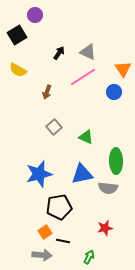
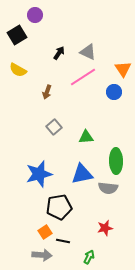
green triangle: rotated 28 degrees counterclockwise
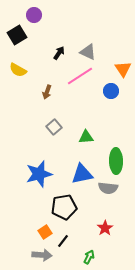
purple circle: moved 1 px left
pink line: moved 3 px left, 1 px up
blue circle: moved 3 px left, 1 px up
black pentagon: moved 5 px right
red star: rotated 21 degrees counterclockwise
black line: rotated 64 degrees counterclockwise
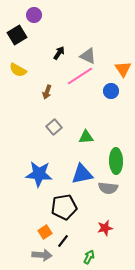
gray triangle: moved 4 px down
blue star: rotated 20 degrees clockwise
red star: rotated 21 degrees clockwise
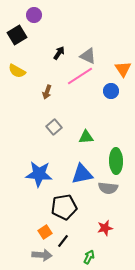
yellow semicircle: moved 1 px left, 1 px down
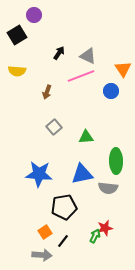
yellow semicircle: rotated 24 degrees counterclockwise
pink line: moved 1 px right; rotated 12 degrees clockwise
green arrow: moved 6 px right, 21 px up
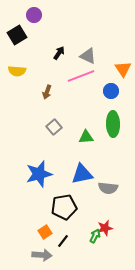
green ellipse: moved 3 px left, 37 px up
blue star: rotated 20 degrees counterclockwise
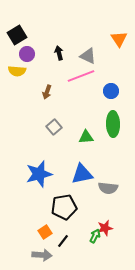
purple circle: moved 7 px left, 39 px down
black arrow: rotated 48 degrees counterclockwise
orange triangle: moved 4 px left, 30 px up
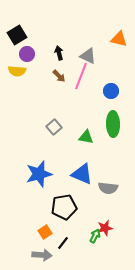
orange triangle: rotated 42 degrees counterclockwise
pink line: rotated 48 degrees counterclockwise
brown arrow: moved 12 px right, 16 px up; rotated 64 degrees counterclockwise
green triangle: rotated 14 degrees clockwise
blue triangle: rotated 35 degrees clockwise
black line: moved 2 px down
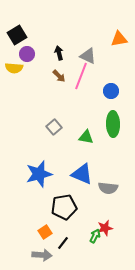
orange triangle: rotated 24 degrees counterclockwise
yellow semicircle: moved 3 px left, 3 px up
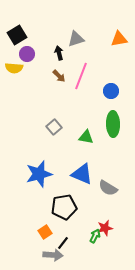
gray triangle: moved 12 px left, 17 px up; rotated 42 degrees counterclockwise
gray semicircle: rotated 24 degrees clockwise
gray arrow: moved 11 px right
